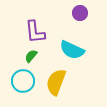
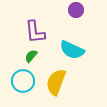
purple circle: moved 4 px left, 3 px up
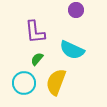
green semicircle: moved 6 px right, 3 px down
cyan circle: moved 1 px right, 2 px down
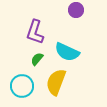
purple L-shape: rotated 25 degrees clockwise
cyan semicircle: moved 5 px left, 2 px down
cyan circle: moved 2 px left, 3 px down
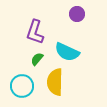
purple circle: moved 1 px right, 4 px down
yellow semicircle: moved 1 px left; rotated 20 degrees counterclockwise
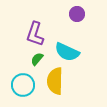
purple L-shape: moved 2 px down
yellow semicircle: moved 1 px up
cyan circle: moved 1 px right, 1 px up
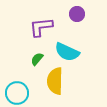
purple L-shape: moved 6 px right, 7 px up; rotated 65 degrees clockwise
cyan circle: moved 6 px left, 8 px down
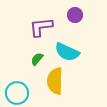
purple circle: moved 2 px left, 1 px down
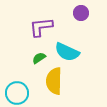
purple circle: moved 6 px right, 2 px up
green semicircle: moved 2 px right, 1 px up; rotated 16 degrees clockwise
yellow semicircle: moved 1 px left
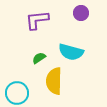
purple L-shape: moved 4 px left, 7 px up
cyan semicircle: moved 4 px right; rotated 10 degrees counterclockwise
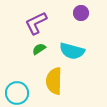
purple L-shape: moved 1 px left, 3 px down; rotated 20 degrees counterclockwise
cyan semicircle: moved 1 px right, 1 px up
green semicircle: moved 9 px up
